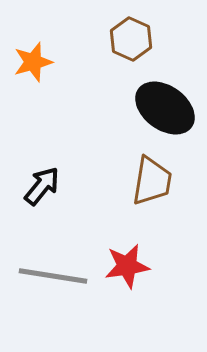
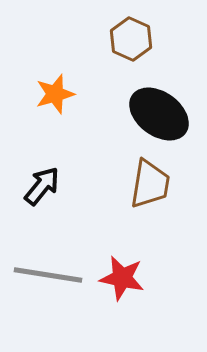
orange star: moved 22 px right, 32 px down
black ellipse: moved 6 px left, 6 px down
brown trapezoid: moved 2 px left, 3 px down
red star: moved 5 px left, 12 px down; rotated 21 degrees clockwise
gray line: moved 5 px left, 1 px up
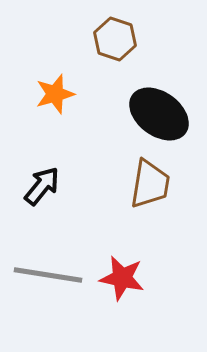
brown hexagon: moved 16 px left; rotated 6 degrees counterclockwise
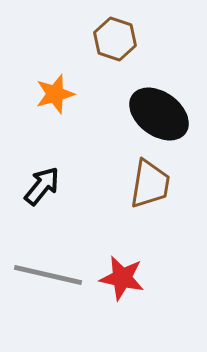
gray line: rotated 4 degrees clockwise
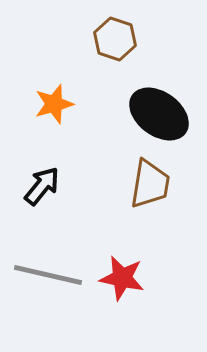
orange star: moved 1 px left, 10 px down
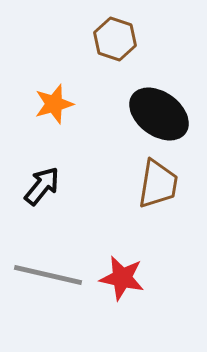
brown trapezoid: moved 8 px right
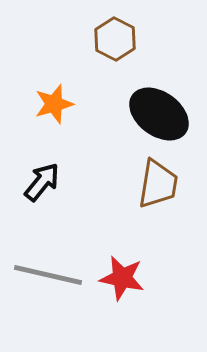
brown hexagon: rotated 9 degrees clockwise
black arrow: moved 4 px up
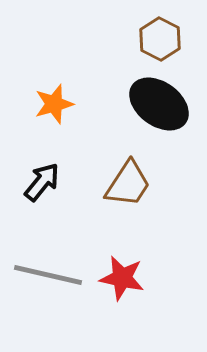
brown hexagon: moved 45 px right
black ellipse: moved 10 px up
brown trapezoid: moved 30 px left; rotated 24 degrees clockwise
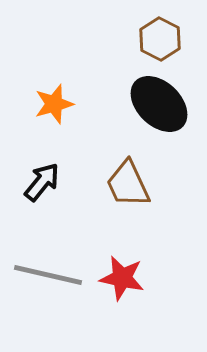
black ellipse: rotated 8 degrees clockwise
brown trapezoid: rotated 122 degrees clockwise
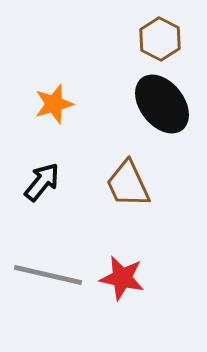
black ellipse: moved 3 px right; rotated 8 degrees clockwise
